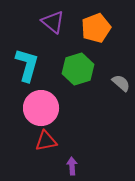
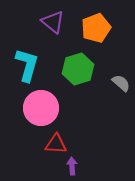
red triangle: moved 10 px right, 3 px down; rotated 15 degrees clockwise
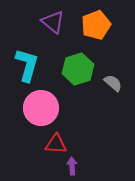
orange pentagon: moved 3 px up
gray semicircle: moved 8 px left
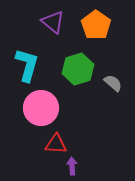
orange pentagon: rotated 16 degrees counterclockwise
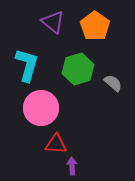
orange pentagon: moved 1 px left, 1 px down
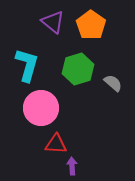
orange pentagon: moved 4 px left, 1 px up
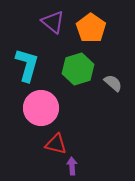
orange pentagon: moved 3 px down
red triangle: rotated 10 degrees clockwise
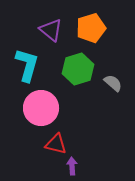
purple triangle: moved 2 px left, 8 px down
orange pentagon: rotated 20 degrees clockwise
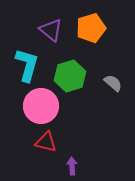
green hexagon: moved 8 px left, 7 px down
pink circle: moved 2 px up
red triangle: moved 10 px left, 2 px up
